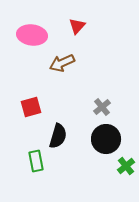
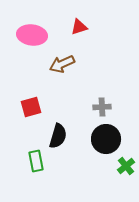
red triangle: moved 2 px right, 1 px down; rotated 30 degrees clockwise
brown arrow: moved 1 px down
gray cross: rotated 36 degrees clockwise
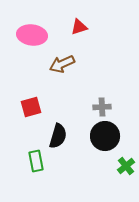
black circle: moved 1 px left, 3 px up
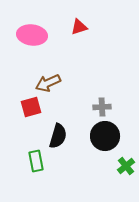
brown arrow: moved 14 px left, 19 px down
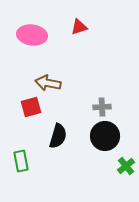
brown arrow: rotated 35 degrees clockwise
green rectangle: moved 15 px left
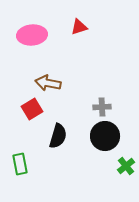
pink ellipse: rotated 12 degrees counterclockwise
red square: moved 1 px right, 2 px down; rotated 15 degrees counterclockwise
green rectangle: moved 1 px left, 3 px down
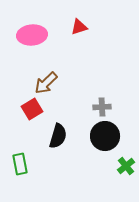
brown arrow: moved 2 px left; rotated 55 degrees counterclockwise
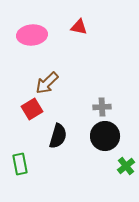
red triangle: rotated 30 degrees clockwise
brown arrow: moved 1 px right
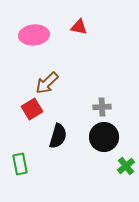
pink ellipse: moved 2 px right
black circle: moved 1 px left, 1 px down
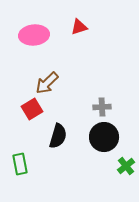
red triangle: rotated 30 degrees counterclockwise
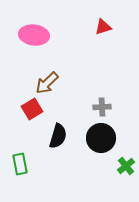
red triangle: moved 24 px right
pink ellipse: rotated 12 degrees clockwise
black circle: moved 3 px left, 1 px down
